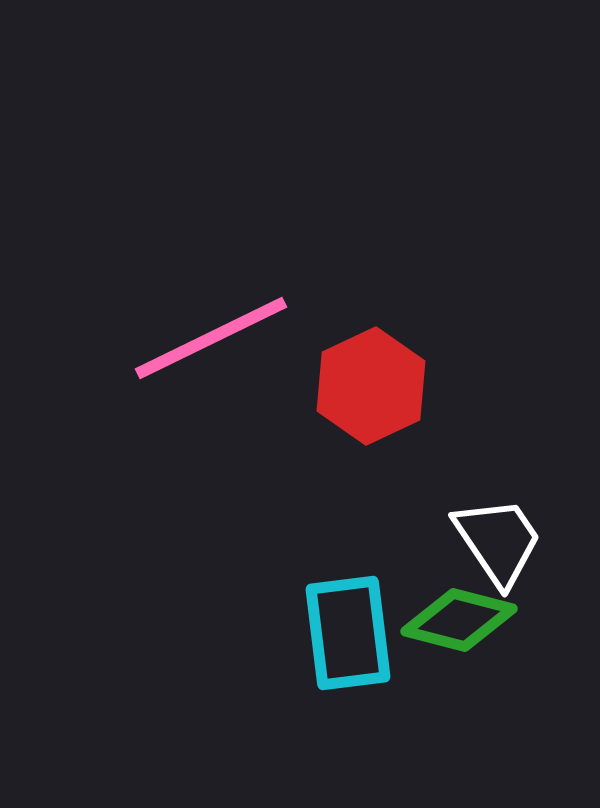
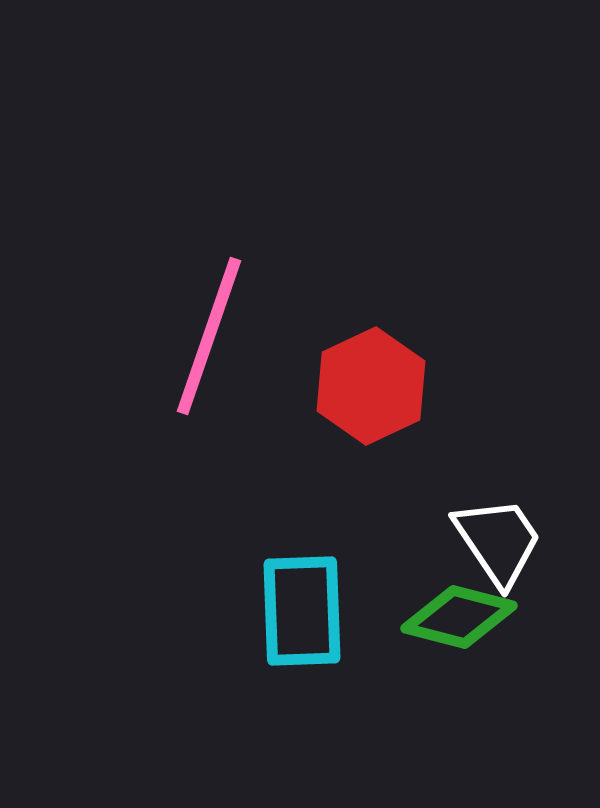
pink line: moved 2 px left, 2 px up; rotated 45 degrees counterclockwise
green diamond: moved 3 px up
cyan rectangle: moved 46 px left, 22 px up; rotated 5 degrees clockwise
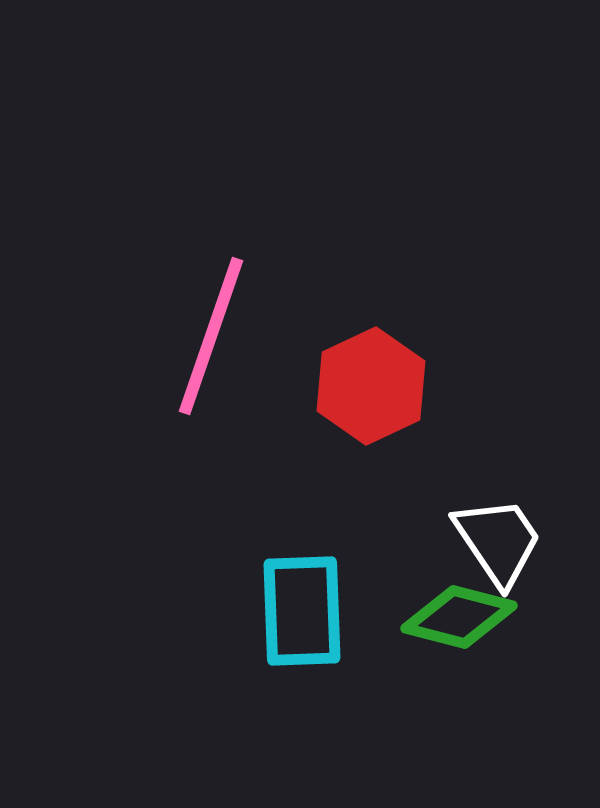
pink line: moved 2 px right
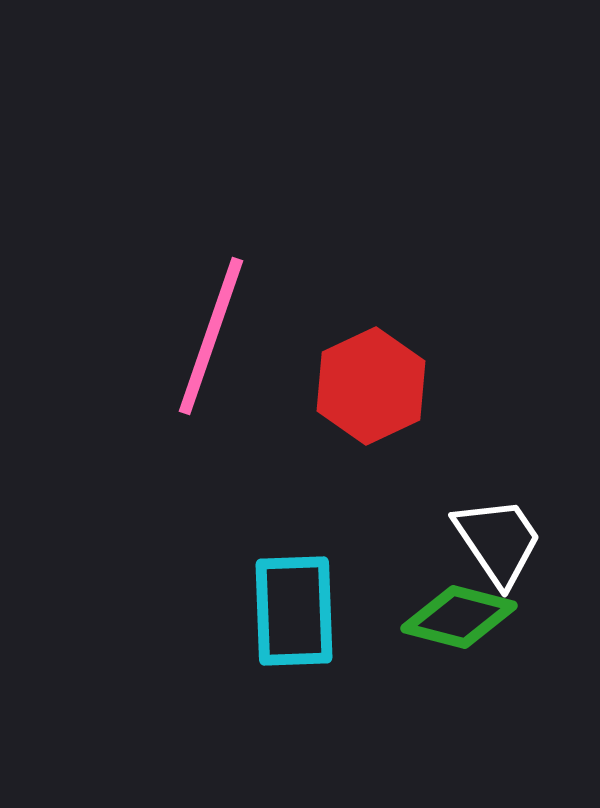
cyan rectangle: moved 8 px left
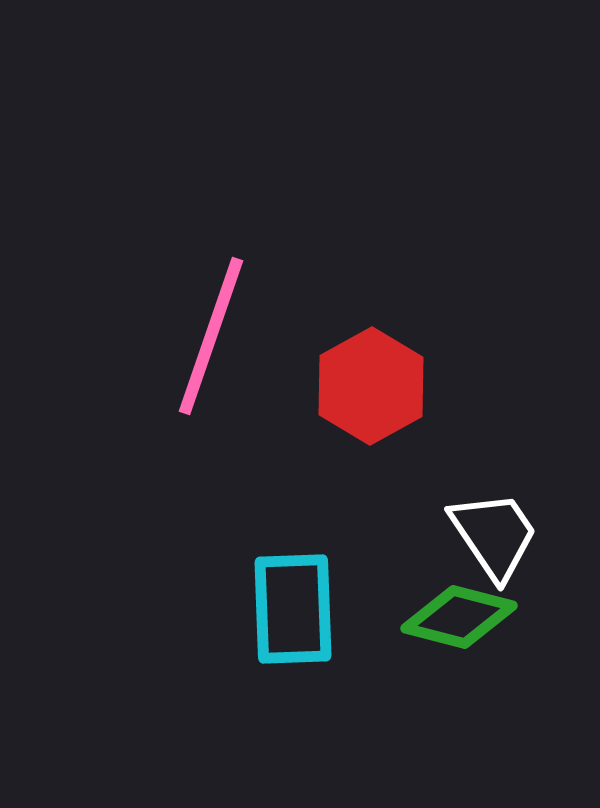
red hexagon: rotated 4 degrees counterclockwise
white trapezoid: moved 4 px left, 6 px up
cyan rectangle: moved 1 px left, 2 px up
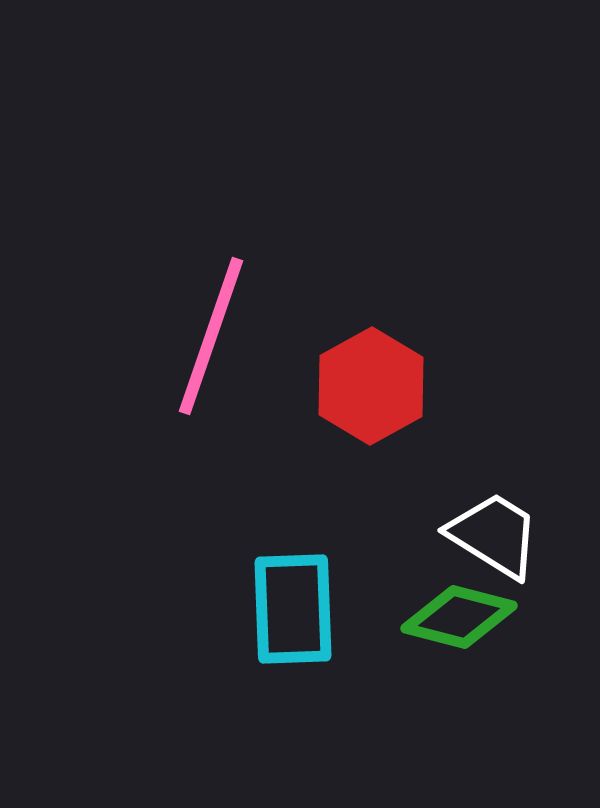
white trapezoid: rotated 24 degrees counterclockwise
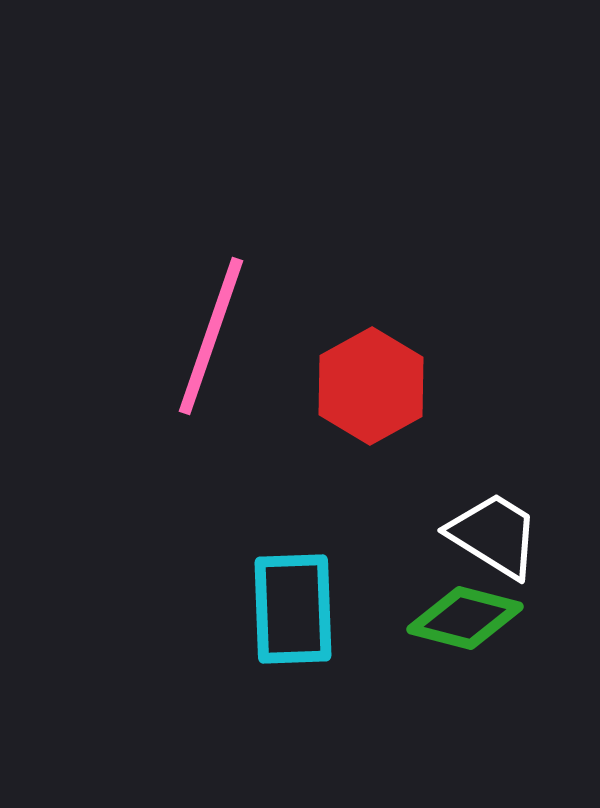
green diamond: moved 6 px right, 1 px down
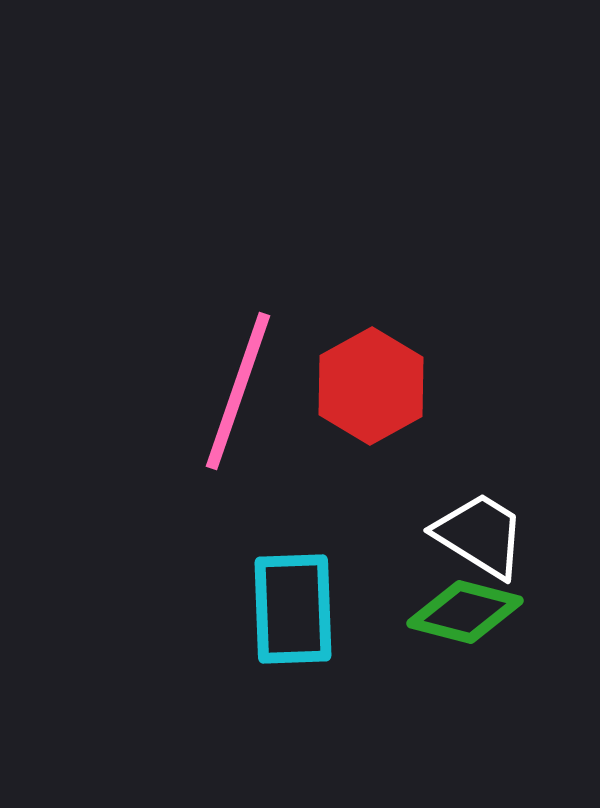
pink line: moved 27 px right, 55 px down
white trapezoid: moved 14 px left
green diamond: moved 6 px up
